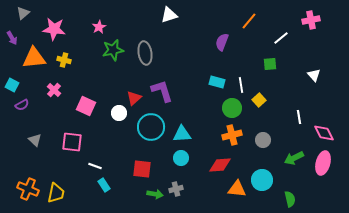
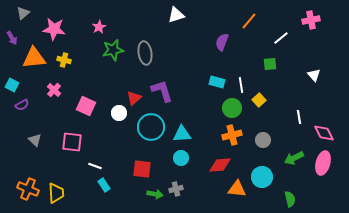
white triangle at (169, 15): moved 7 px right
cyan circle at (262, 180): moved 3 px up
yellow trapezoid at (56, 193): rotated 15 degrees counterclockwise
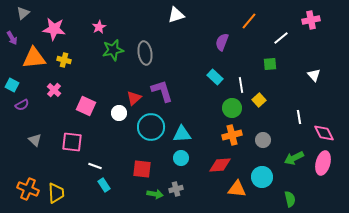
cyan rectangle at (217, 82): moved 2 px left, 5 px up; rotated 28 degrees clockwise
